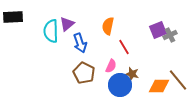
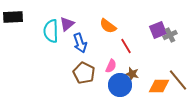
orange semicircle: rotated 66 degrees counterclockwise
red line: moved 2 px right, 1 px up
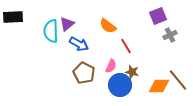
purple square: moved 14 px up
blue arrow: moved 1 px left, 1 px down; rotated 42 degrees counterclockwise
brown star: moved 2 px up
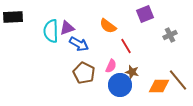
purple square: moved 13 px left, 2 px up
purple triangle: moved 4 px down; rotated 21 degrees clockwise
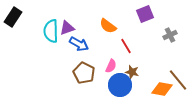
black rectangle: rotated 54 degrees counterclockwise
orange diamond: moved 3 px right, 3 px down; rotated 10 degrees clockwise
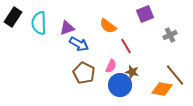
cyan semicircle: moved 12 px left, 8 px up
brown line: moved 3 px left, 5 px up
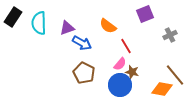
blue arrow: moved 3 px right, 1 px up
pink semicircle: moved 9 px right, 2 px up; rotated 16 degrees clockwise
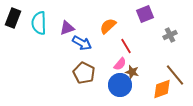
black rectangle: moved 1 px down; rotated 12 degrees counterclockwise
orange semicircle: rotated 102 degrees clockwise
orange diamond: rotated 30 degrees counterclockwise
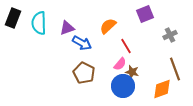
brown line: moved 6 px up; rotated 20 degrees clockwise
blue circle: moved 3 px right, 1 px down
